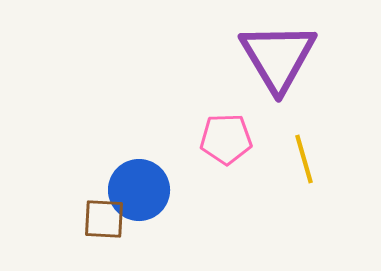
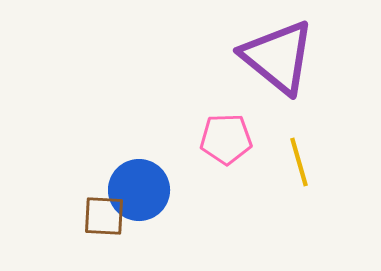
purple triangle: rotated 20 degrees counterclockwise
yellow line: moved 5 px left, 3 px down
brown square: moved 3 px up
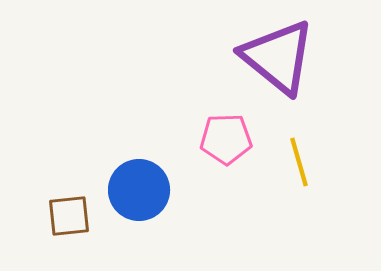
brown square: moved 35 px left; rotated 9 degrees counterclockwise
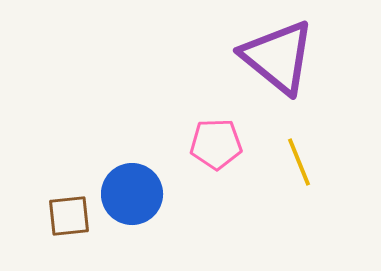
pink pentagon: moved 10 px left, 5 px down
yellow line: rotated 6 degrees counterclockwise
blue circle: moved 7 px left, 4 px down
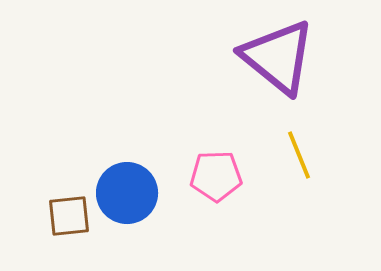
pink pentagon: moved 32 px down
yellow line: moved 7 px up
blue circle: moved 5 px left, 1 px up
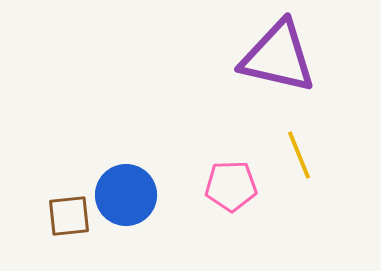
purple triangle: rotated 26 degrees counterclockwise
pink pentagon: moved 15 px right, 10 px down
blue circle: moved 1 px left, 2 px down
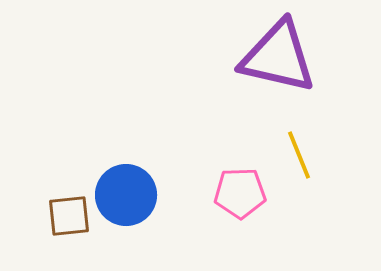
pink pentagon: moved 9 px right, 7 px down
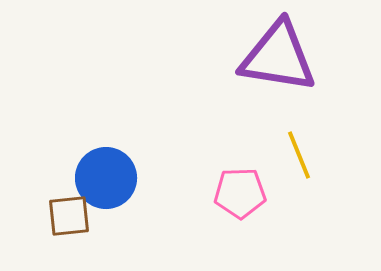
purple triangle: rotated 4 degrees counterclockwise
blue circle: moved 20 px left, 17 px up
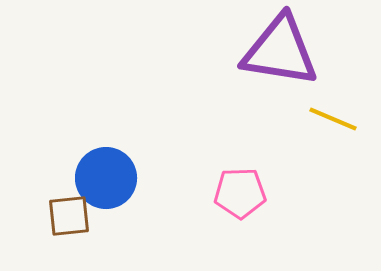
purple triangle: moved 2 px right, 6 px up
yellow line: moved 34 px right, 36 px up; rotated 45 degrees counterclockwise
